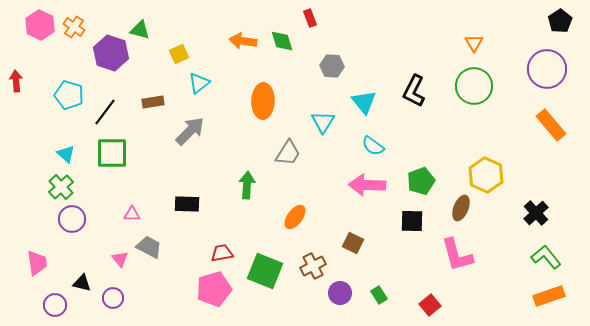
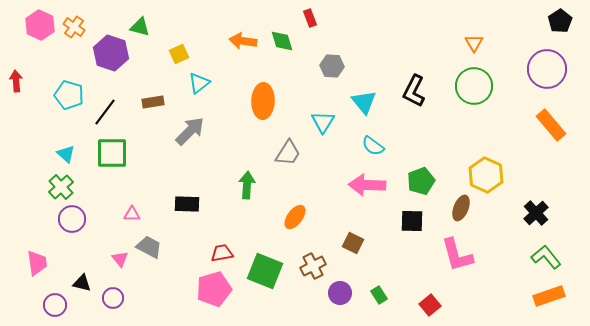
green triangle at (140, 30): moved 3 px up
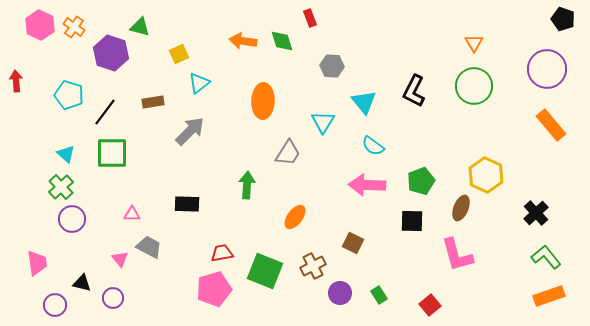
black pentagon at (560, 21): moved 3 px right, 2 px up; rotated 20 degrees counterclockwise
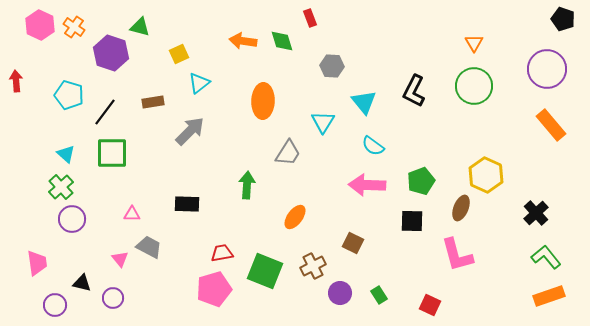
red square at (430, 305): rotated 25 degrees counterclockwise
